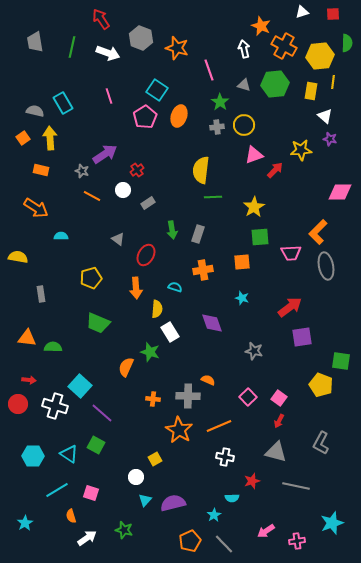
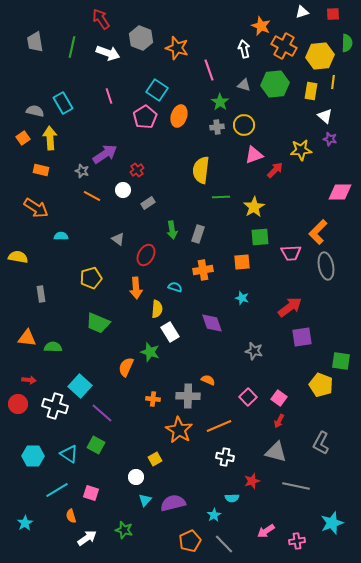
green line at (213, 197): moved 8 px right
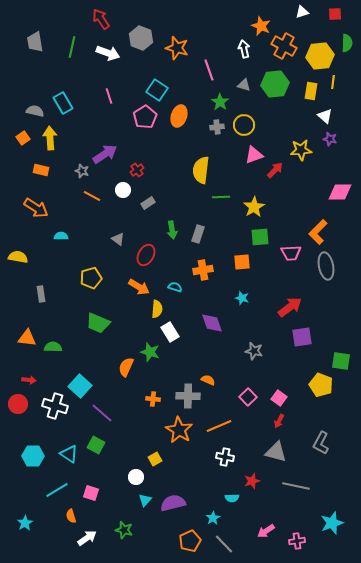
red square at (333, 14): moved 2 px right
orange arrow at (136, 288): moved 3 px right, 1 px up; rotated 55 degrees counterclockwise
cyan star at (214, 515): moved 1 px left, 3 px down
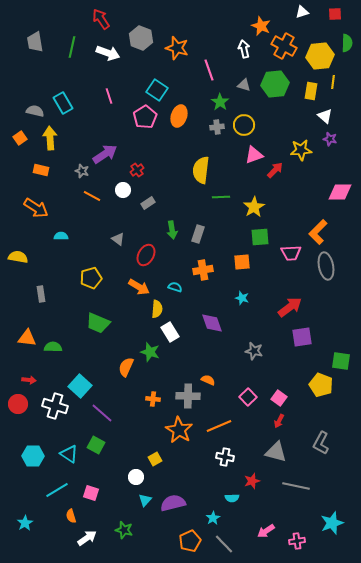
orange square at (23, 138): moved 3 px left
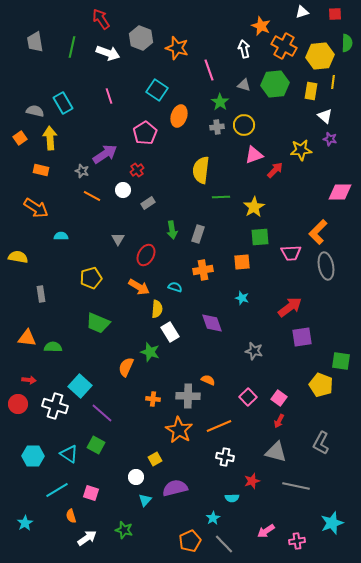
pink pentagon at (145, 117): moved 16 px down
gray triangle at (118, 239): rotated 24 degrees clockwise
purple semicircle at (173, 503): moved 2 px right, 15 px up
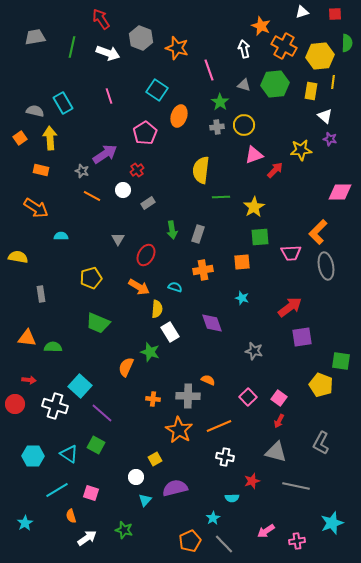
gray trapezoid at (35, 42): moved 5 px up; rotated 90 degrees clockwise
red circle at (18, 404): moved 3 px left
